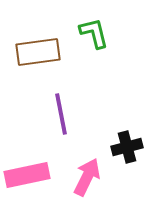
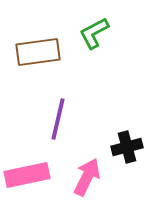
green L-shape: rotated 104 degrees counterclockwise
purple line: moved 3 px left, 5 px down; rotated 24 degrees clockwise
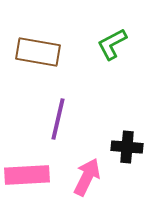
green L-shape: moved 18 px right, 11 px down
brown rectangle: rotated 18 degrees clockwise
black cross: rotated 20 degrees clockwise
pink rectangle: rotated 9 degrees clockwise
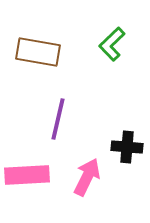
green L-shape: rotated 16 degrees counterclockwise
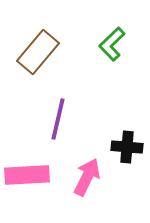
brown rectangle: rotated 60 degrees counterclockwise
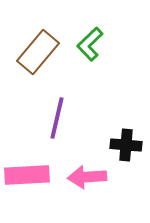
green L-shape: moved 22 px left
purple line: moved 1 px left, 1 px up
black cross: moved 1 px left, 2 px up
pink arrow: rotated 120 degrees counterclockwise
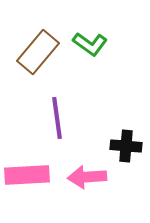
green L-shape: rotated 100 degrees counterclockwise
purple line: rotated 21 degrees counterclockwise
black cross: moved 1 px down
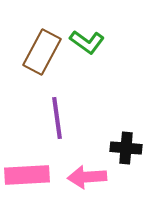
green L-shape: moved 3 px left, 2 px up
brown rectangle: moved 4 px right; rotated 12 degrees counterclockwise
black cross: moved 2 px down
